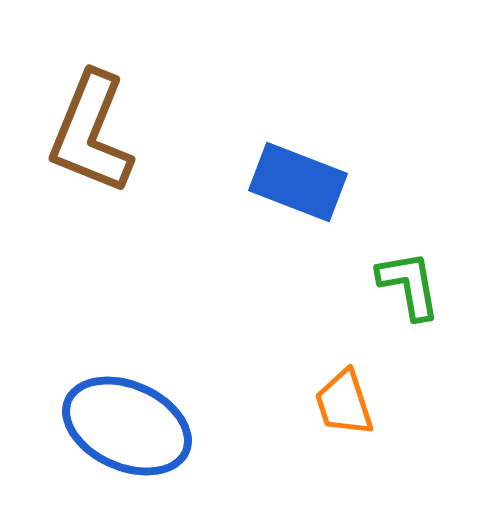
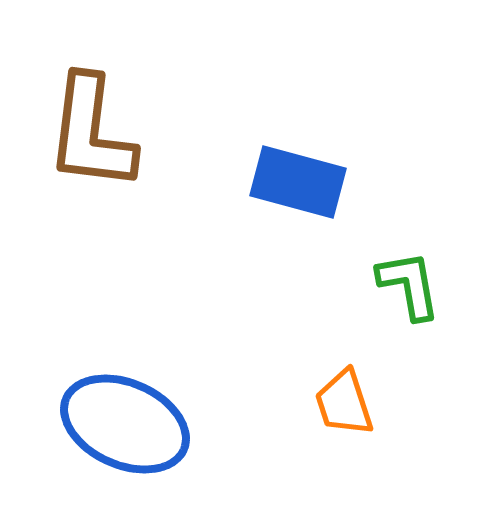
brown L-shape: rotated 15 degrees counterclockwise
blue rectangle: rotated 6 degrees counterclockwise
blue ellipse: moved 2 px left, 2 px up
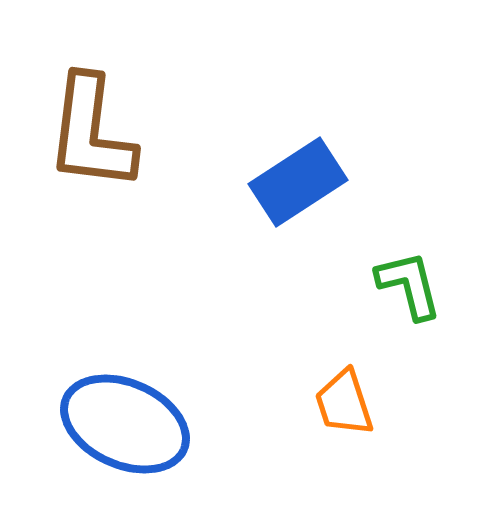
blue rectangle: rotated 48 degrees counterclockwise
green L-shape: rotated 4 degrees counterclockwise
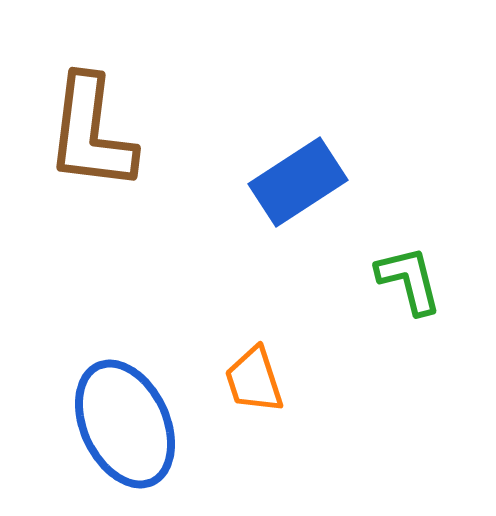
green L-shape: moved 5 px up
orange trapezoid: moved 90 px left, 23 px up
blue ellipse: rotated 41 degrees clockwise
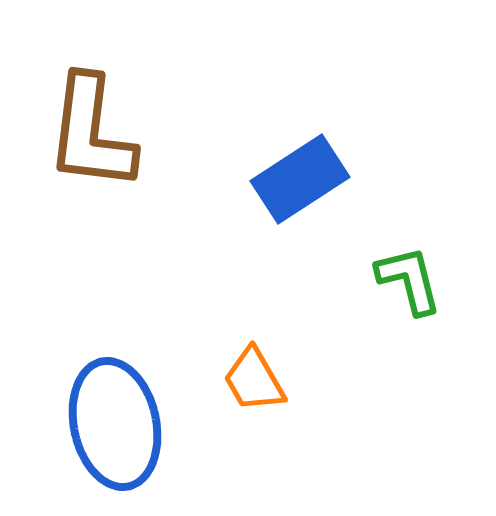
blue rectangle: moved 2 px right, 3 px up
orange trapezoid: rotated 12 degrees counterclockwise
blue ellipse: moved 10 px left; rotated 13 degrees clockwise
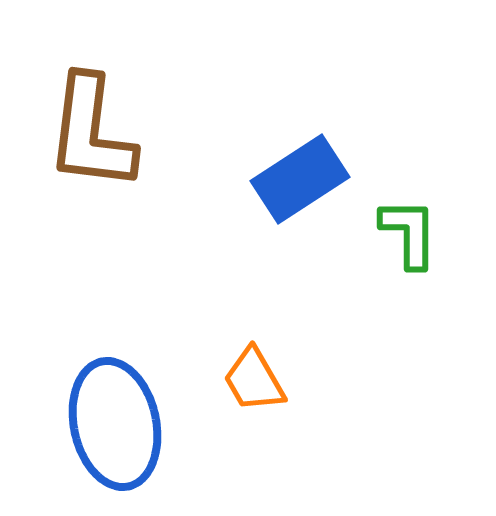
green L-shape: moved 47 px up; rotated 14 degrees clockwise
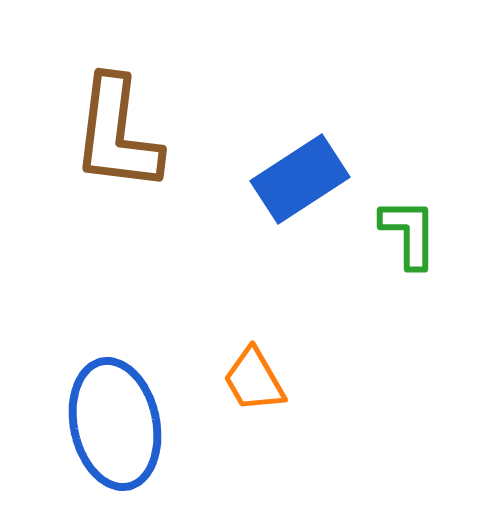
brown L-shape: moved 26 px right, 1 px down
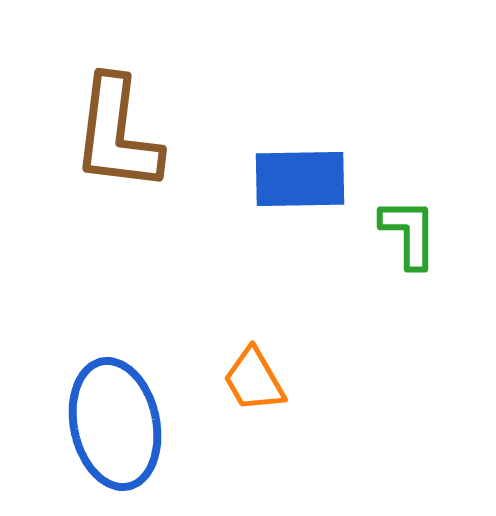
blue rectangle: rotated 32 degrees clockwise
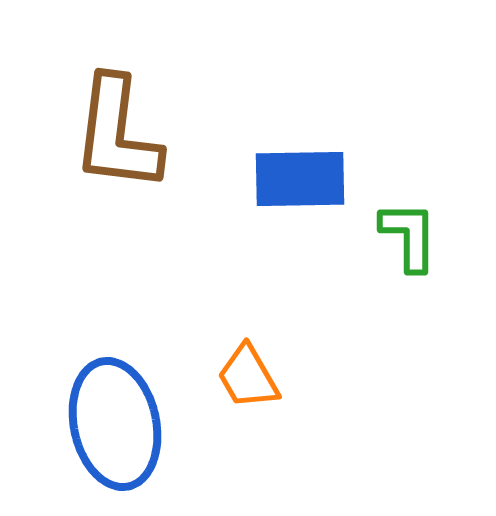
green L-shape: moved 3 px down
orange trapezoid: moved 6 px left, 3 px up
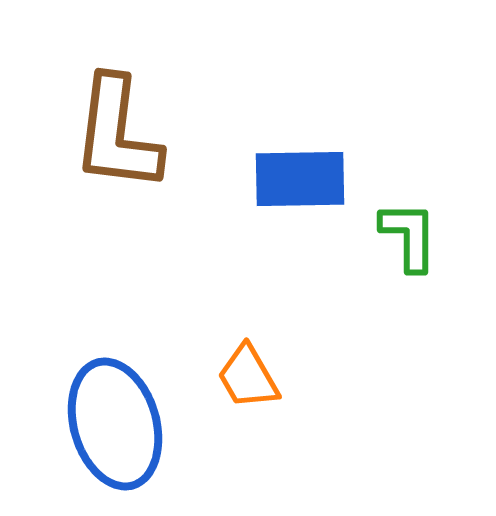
blue ellipse: rotated 4 degrees counterclockwise
